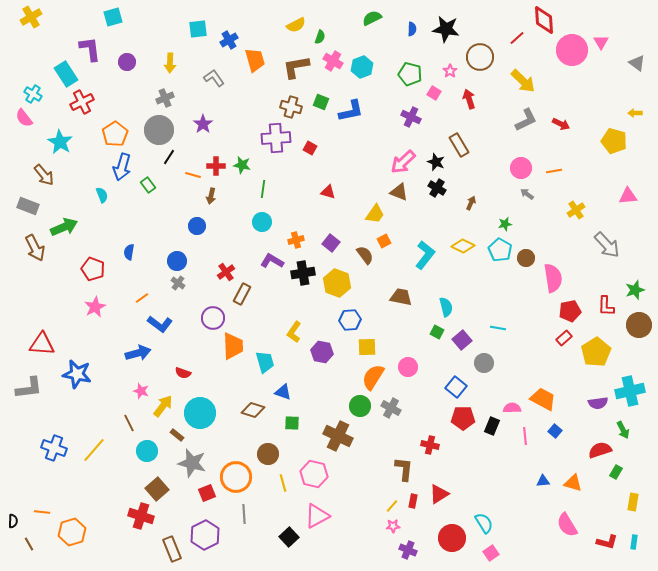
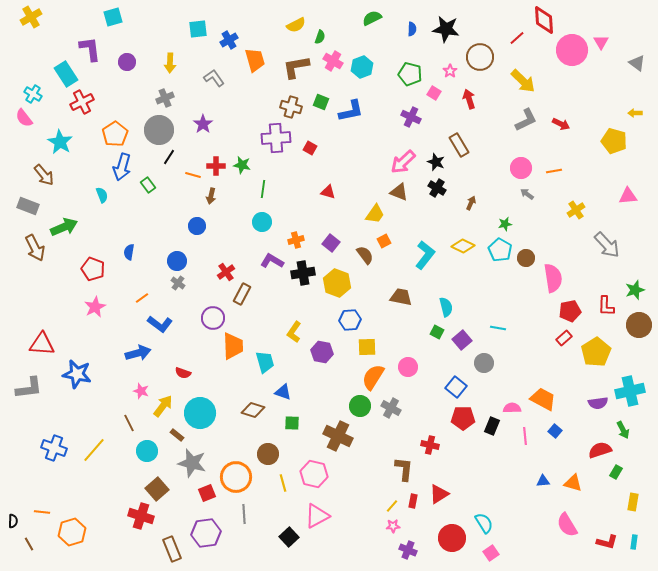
purple hexagon at (205, 535): moved 1 px right, 2 px up; rotated 20 degrees clockwise
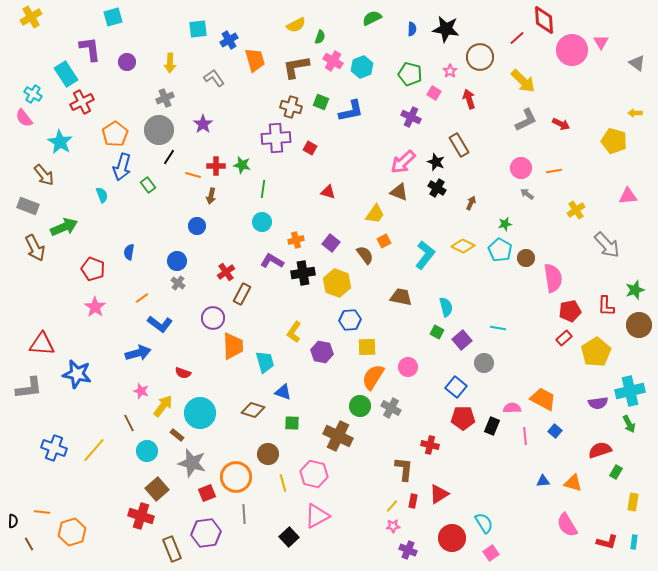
pink star at (95, 307): rotated 10 degrees counterclockwise
green arrow at (623, 430): moved 6 px right, 6 px up
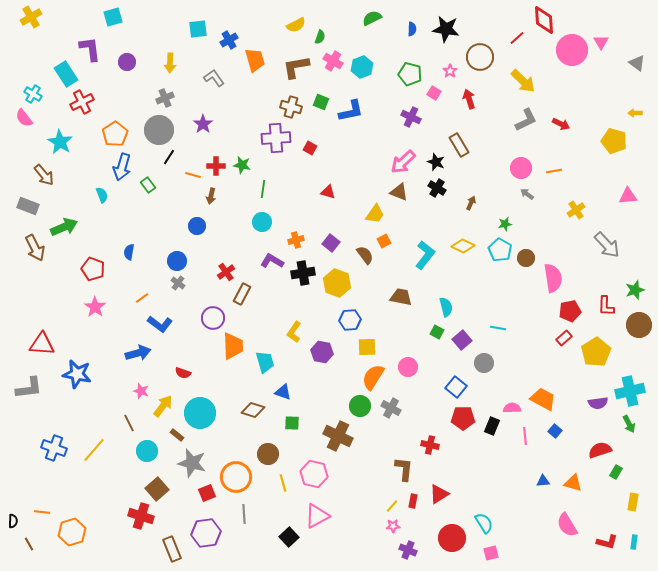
pink square at (491, 553): rotated 21 degrees clockwise
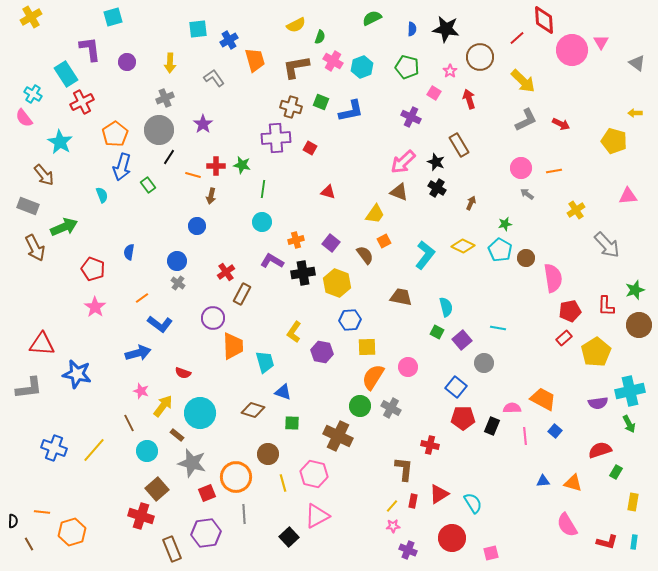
green pentagon at (410, 74): moved 3 px left, 7 px up
cyan semicircle at (484, 523): moved 11 px left, 20 px up
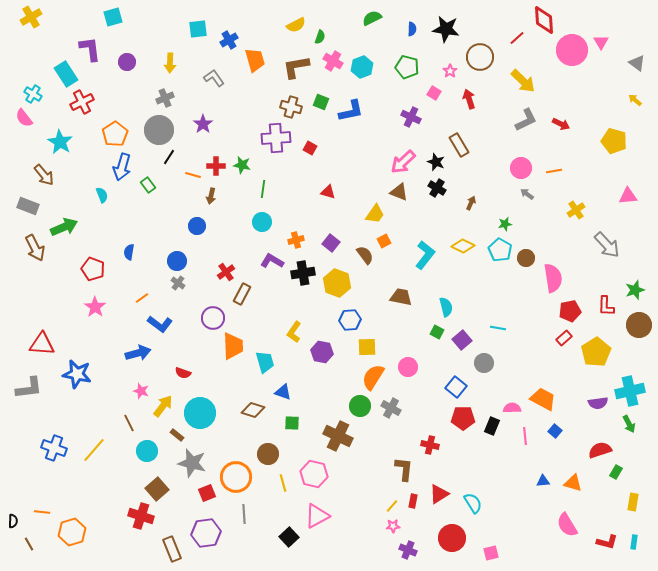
yellow arrow at (635, 113): moved 13 px up; rotated 40 degrees clockwise
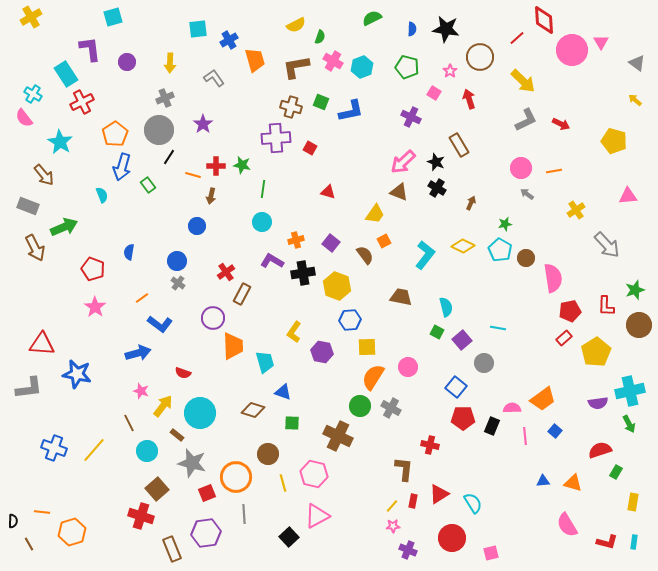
yellow hexagon at (337, 283): moved 3 px down
orange trapezoid at (543, 399): rotated 116 degrees clockwise
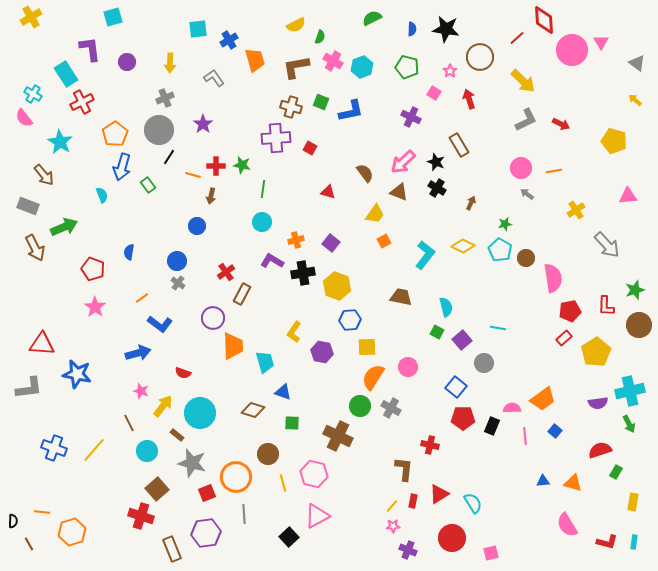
brown semicircle at (365, 255): moved 82 px up
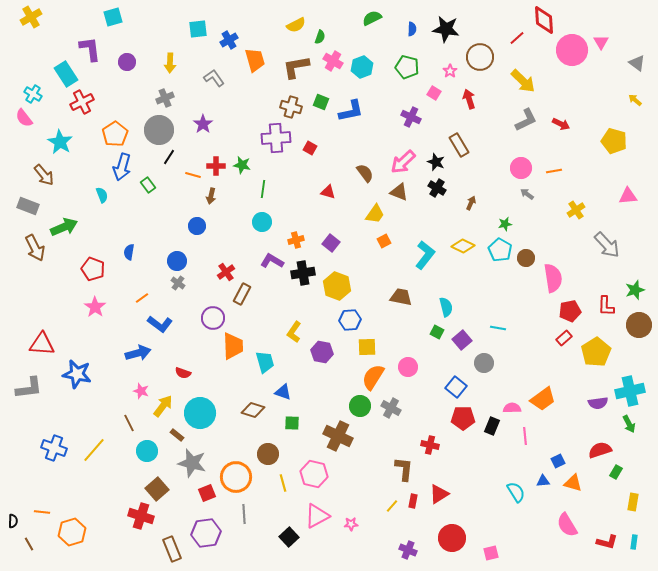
blue square at (555, 431): moved 3 px right, 30 px down; rotated 24 degrees clockwise
cyan semicircle at (473, 503): moved 43 px right, 11 px up
pink star at (393, 526): moved 42 px left, 2 px up
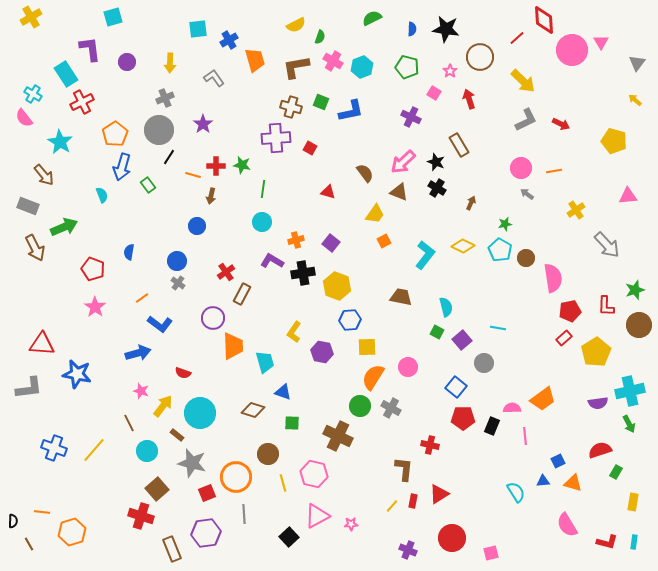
gray triangle at (637, 63): rotated 30 degrees clockwise
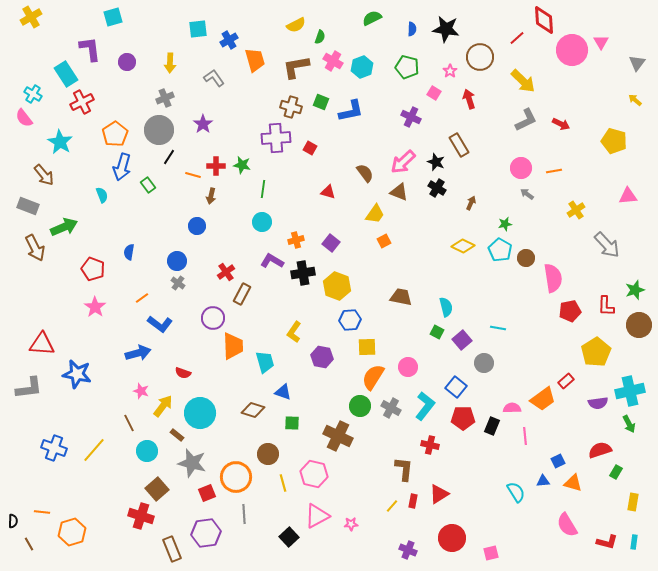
cyan L-shape at (425, 255): moved 151 px down
red rectangle at (564, 338): moved 2 px right, 43 px down
purple hexagon at (322, 352): moved 5 px down
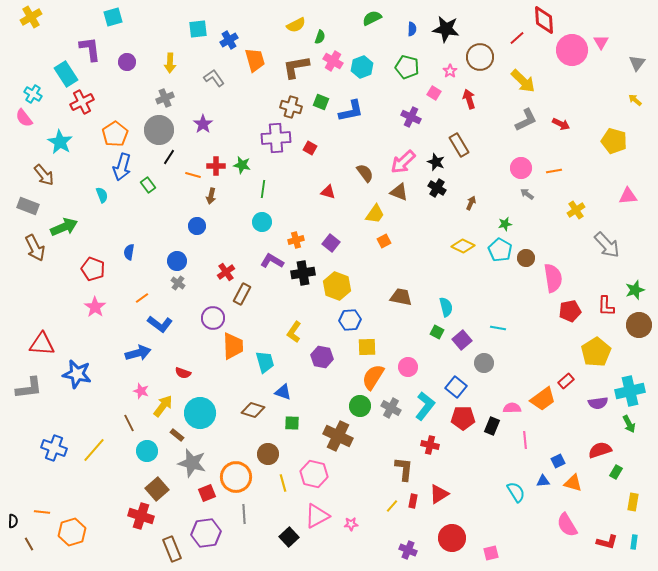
pink line at (525, 436): moved 4 px down
